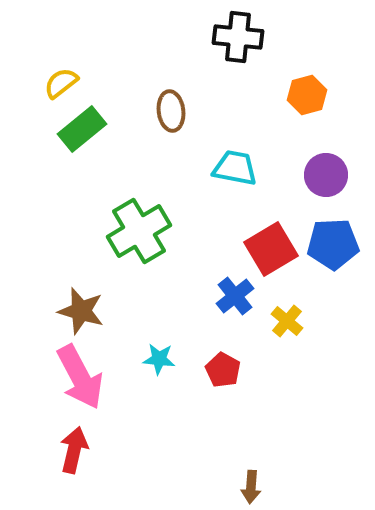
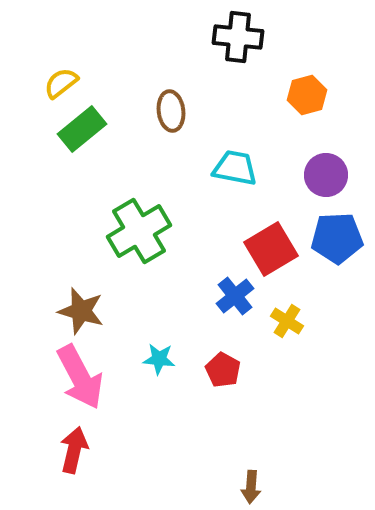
blue pentagon: moved 4 px right, 6 px up
yellow cross: rotated 8 degrees counterclockwise
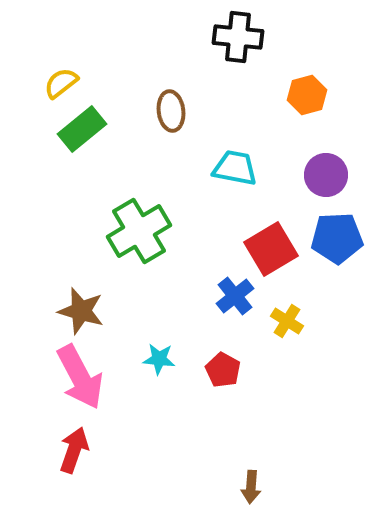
red arrow: rotated 6 degrees clockwise
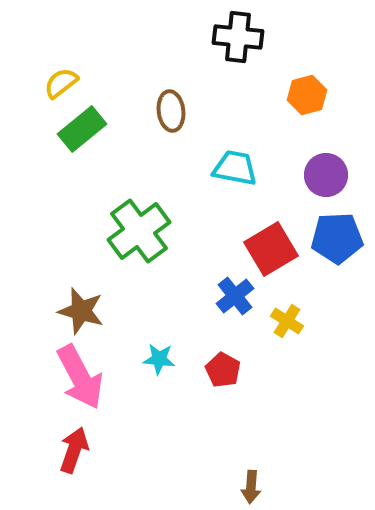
green cross: rotated 6 degrees counterclockwise
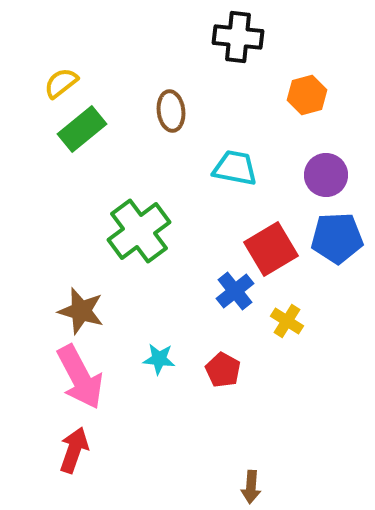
blue cross: moved 5 px up
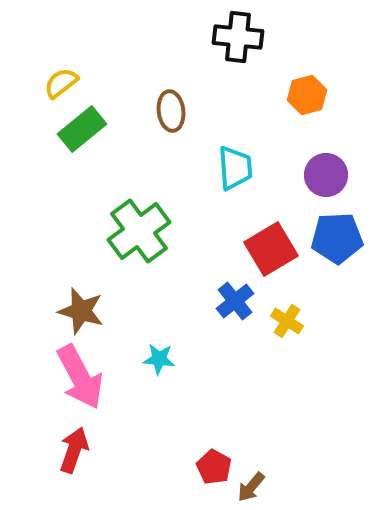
cyan trapezoid: rotated 75 degrees clockwise
blue cross: moved 10 px down
red pentagon: moved 9 px left, 97 px down
brown arrow: rotated 36 degrees clockwise
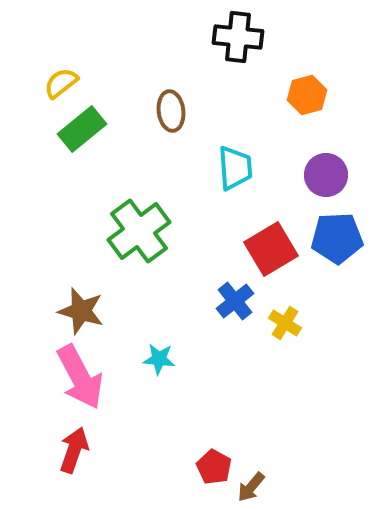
yellow cross: moved 2 px left, 2 px down
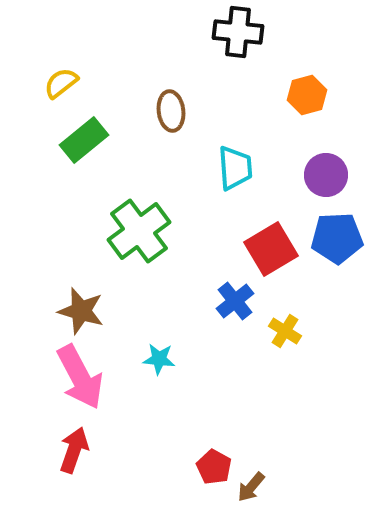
black cross: moved 5 px up
green rectangle: moved 2 px right, 11 px down
yellow cross: moved 8 px down
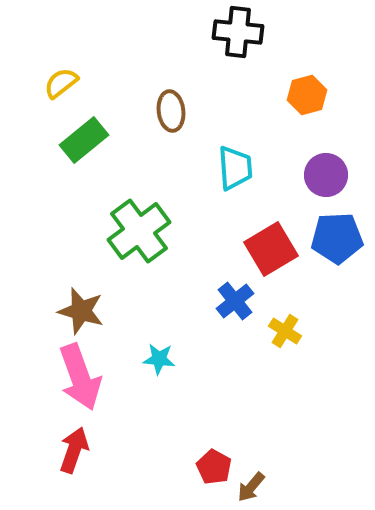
pink arrow: rotated 8 degrees clockwise
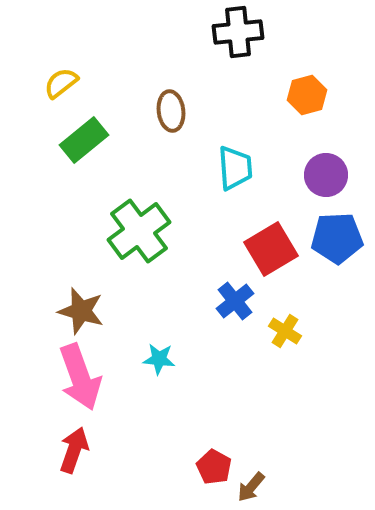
black cross: rotated 12 degrees counterclockwise
